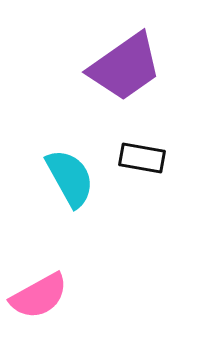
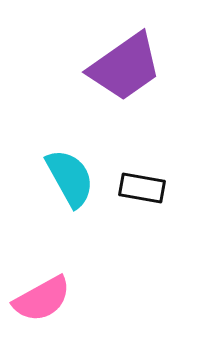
black rectangle: moved 30 px down
pink semicircle: moved 3 px right, 3 px down
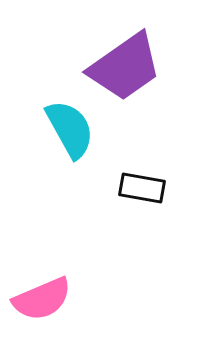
cyan semicircle: moved 49 px up
pink semicircle: rotated 6 degrees clockwise
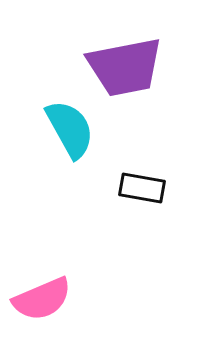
purple trapezoid: rotated 24 degrees clockwise
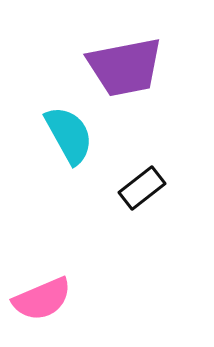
cyan semicircle: moved 1 px left, 6 px down
black rectangle: rotated 48 degrees counterclockwise
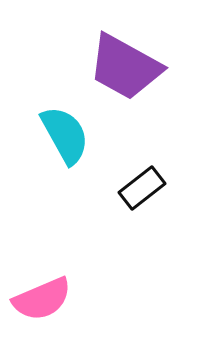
purple trapezoid: rotated 40 degrees clockwise
cyan semicircle: moved 4 px left
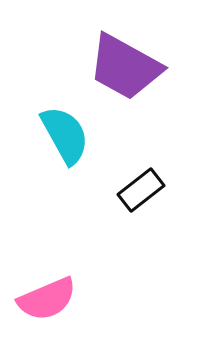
black rectangle: moved 1 px left, 2 px down
pink semicircle: moved 5 px right
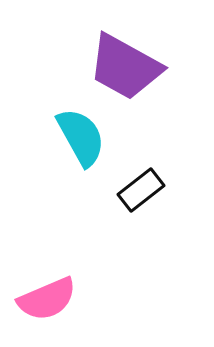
cyan semicircle: moved 16 px right, 2 px down
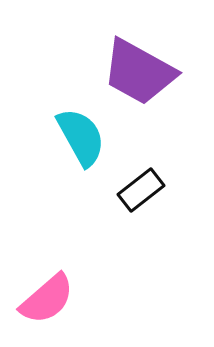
purple trapezoid: moved 14 px right, 5 px down
pink semicircle: rotated 18 degrees counterclockwise
